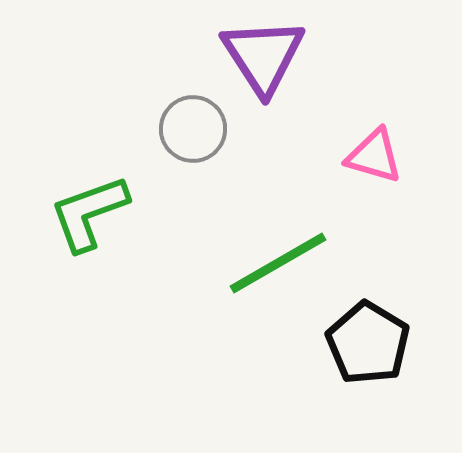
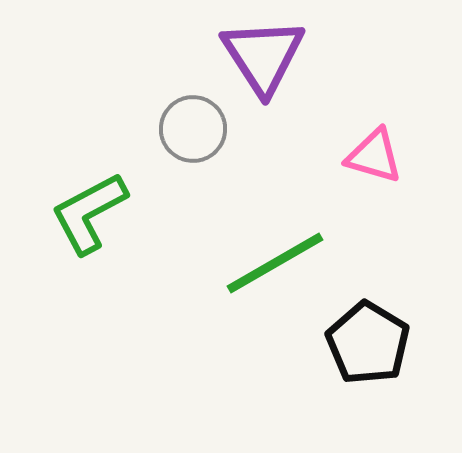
green L-shape: rotated 8 degrees counterclockwise
green line: moved 3 px left
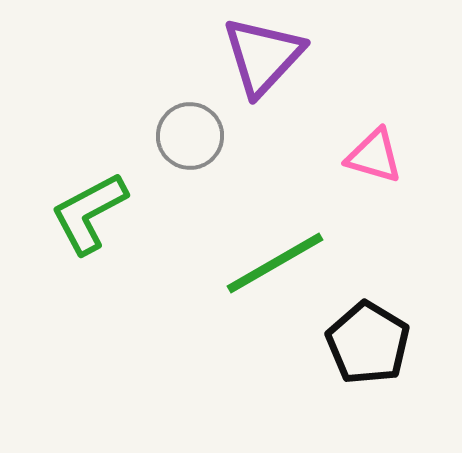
purple triangle: rotated 16 degrees clockwise
gray circle: moved 3 px left, 7 px down
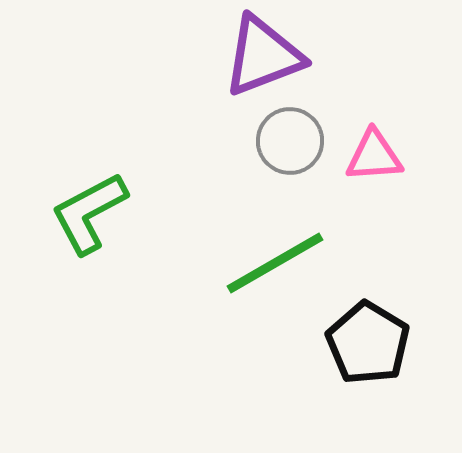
purple triangle: rotated 26 degrees clockwise
gray circle: moved 100 px right, 5 px down
pink triangle: rotated 20 degrees counterclockwise
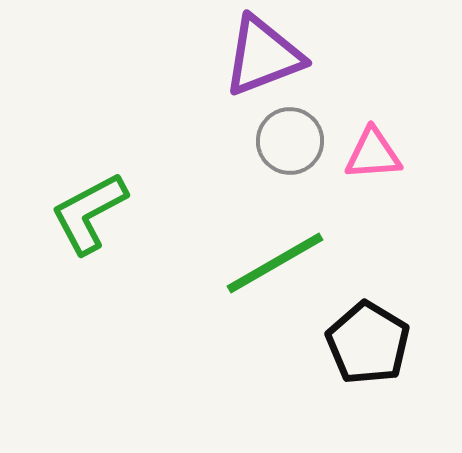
pink triangle: moved 1 px left, 2 px up
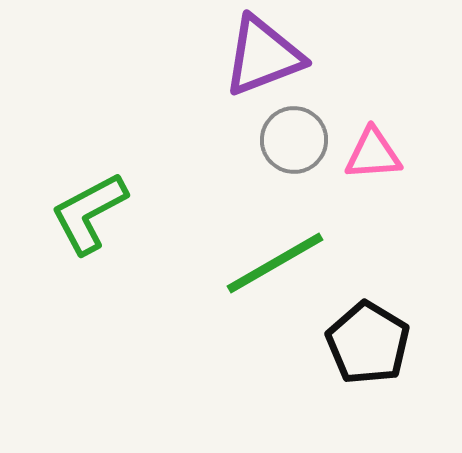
gray circle: moved 4 px right, 1 px up
